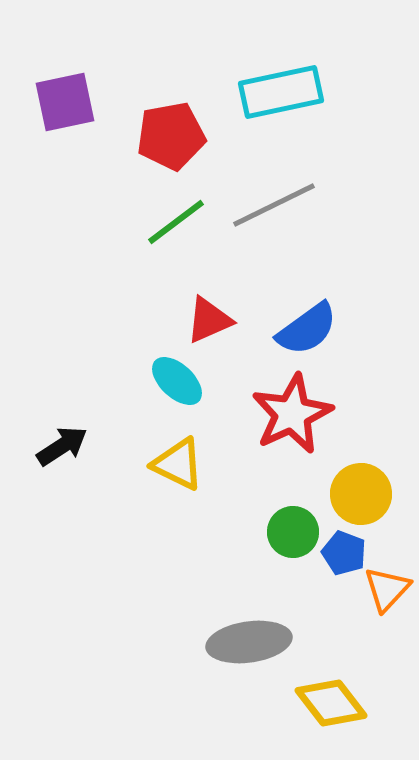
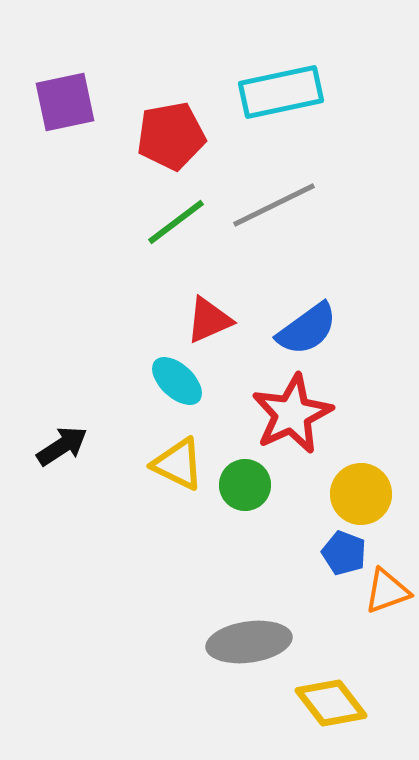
green circle: moved 48 px left, 47 px up
orange triangle: moved 2 px down; rotated 27 degrees clockwise
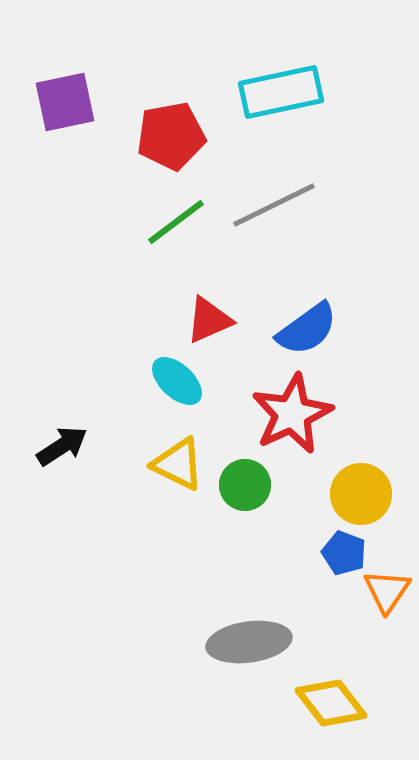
orange triangle: rotated 36 degrees counterclockwise
